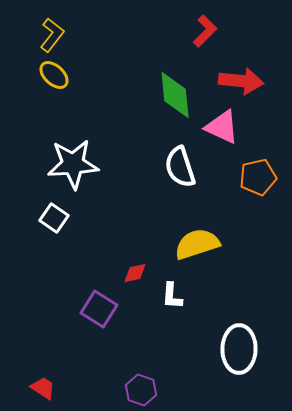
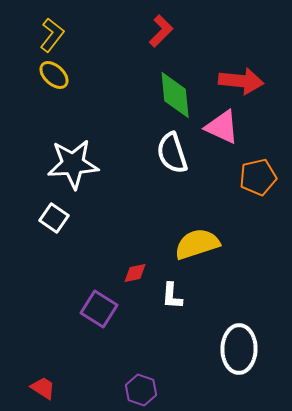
red L-shape: moved 44 px left
white semicircle: moved 8 px left, 14 px up
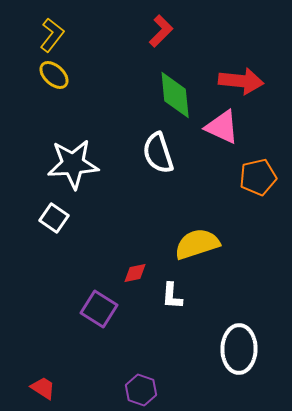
white semicircle: moved 14 px left
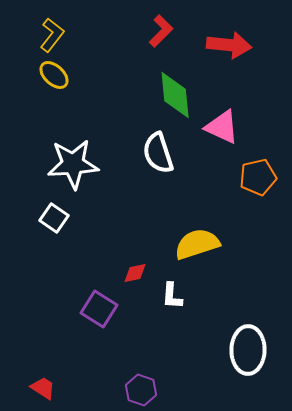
red arrow: moved 12 px left, 36 px up
white ellipse: moved 9 px right, 1 px down
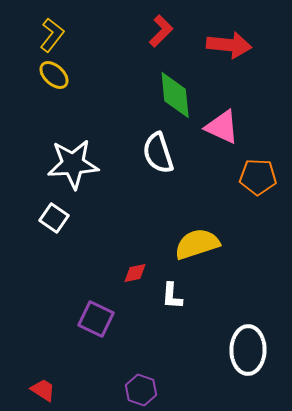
orange pentagon: rotated 15 degrees clockwise
purple square: moved 3 px left, 10 px down; rotated 6 degrees counterclockwise
red trapezoid: moved 2 px down
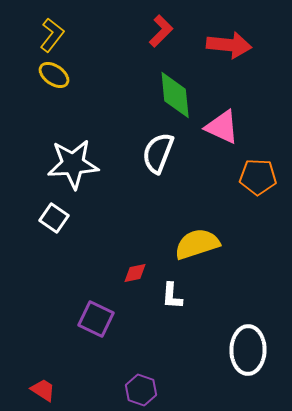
yellow ellipse: rotated 8 degrees counterclockwise
white semicircle: rotated 39 degrees clockwise
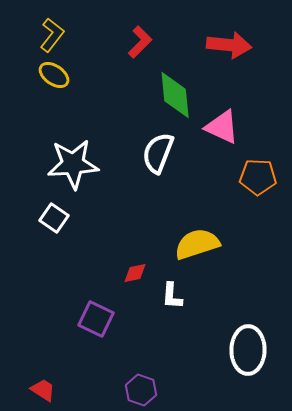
red L-shape: moved 21 px left, 11 px down
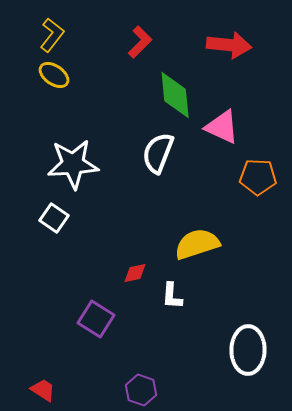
purple square: rotated 6 degrees clockwise
